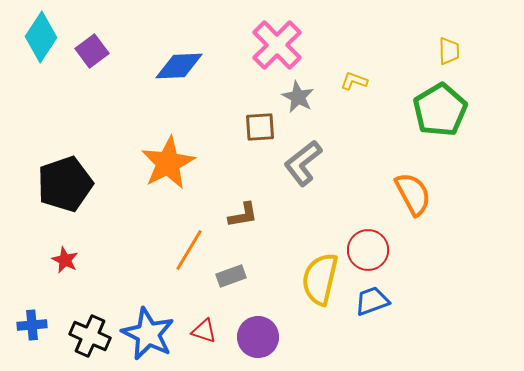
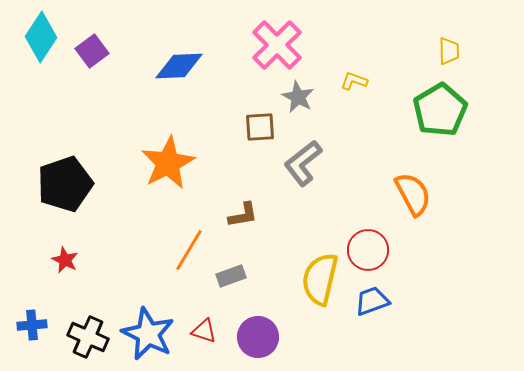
black cross: moved 2 px left, 1 px down
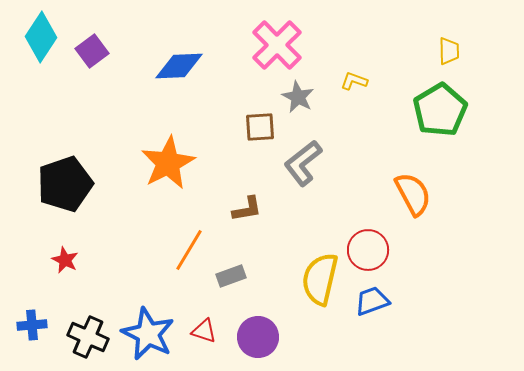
brown L-shape: moved 4 px right, 6 px up
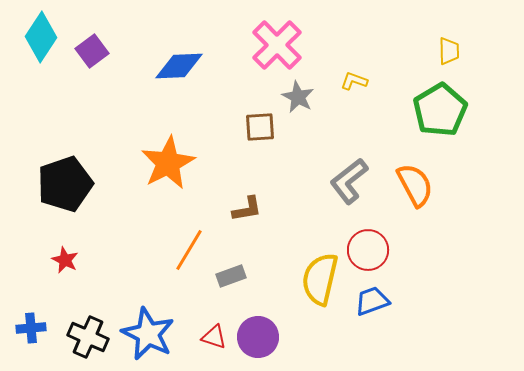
gray L-shape: moved 46 px right, 18 px down
orange semicircle: moved 2 px right, 9 px up
blue cross: moved 1 px left, 3 px down
red triangle: moved 10 px right, 6 px down
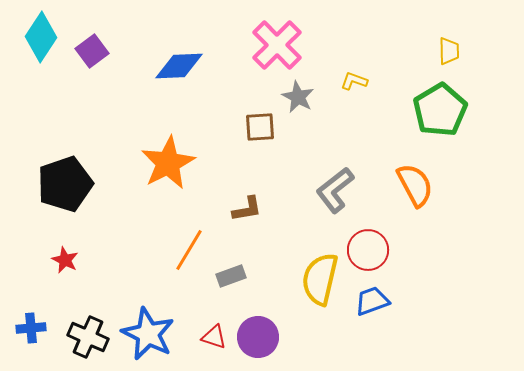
gray L-shape: moved 14 px left, 9 px down
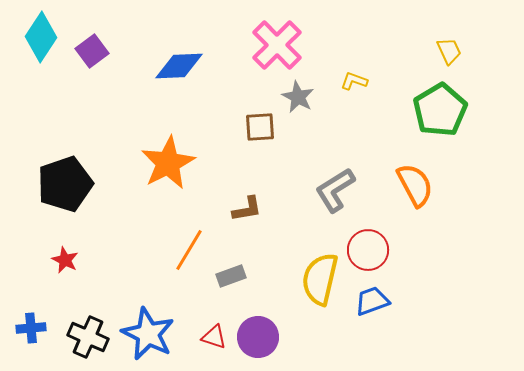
yellow trapezoid: rotated 24 degrees counterclockwise
gray L-shape: rotated 6 degrees clockwise
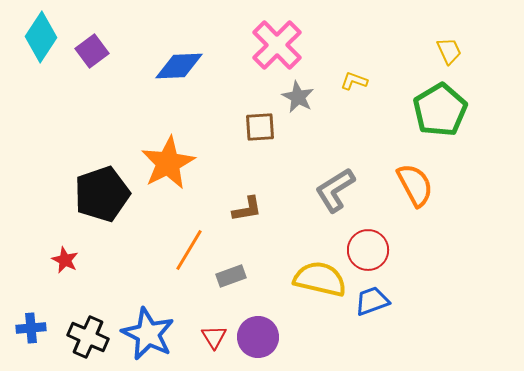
black pentagon: moved 37 px right, 10 px down
yellow semicircle: rotated 90 degrees clockwise
red triangle: rotated 40 degrees clockwise
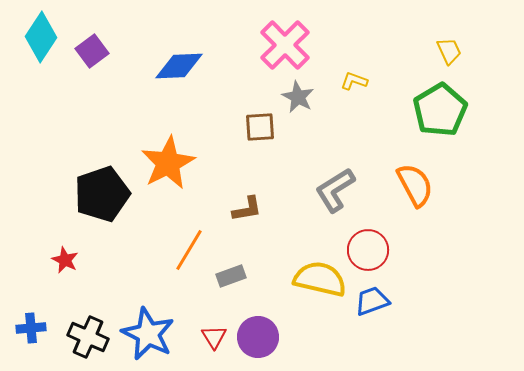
pink cross: moved 8 px right
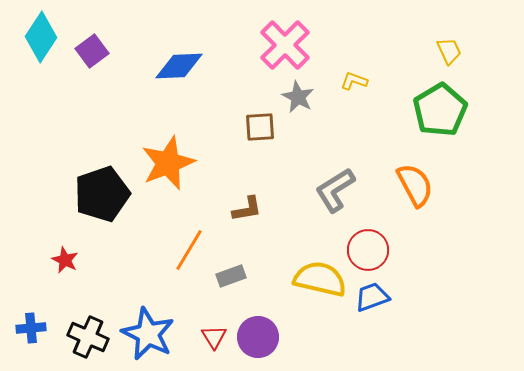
orange star: rotated 6 degrees clockwise
blue trapezoid: moved 4 px up
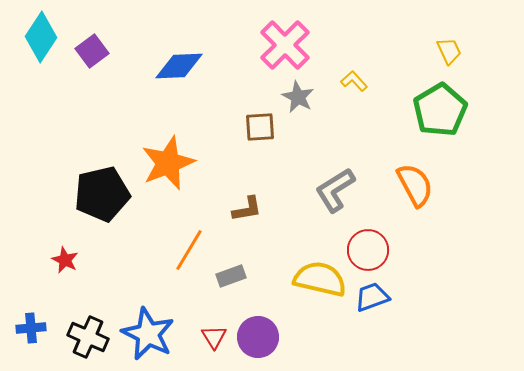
yellow L-shape: rotated 28 degrees clockwise
black pentagon: rotated 6 degrees clockwise
